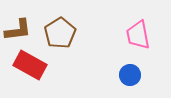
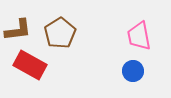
pink trapezoid: moved 1 px right, 1 px down
blue circle: moved 3 px right, 4 px up
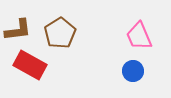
pink trapezoid: rotated 12 degrees counterclockwise
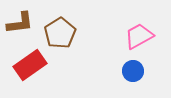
brown L-shape: moved 2 px right, 7 px up
pink trapezoid: rotated 84 degrees clockwise
red rectangle: rotated 64 degrees counterclockwise
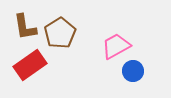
brown L-shape: moved 5 px right, 4 px down; rotated 88 degrees clockwise
pink trapezoid: moved 23 px left, 10 px down
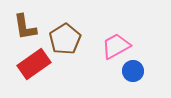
brown pentagon: moved 5 px right, 6 px down
red rectangle: moved 4 px right, 1 px up
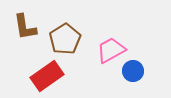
pink trapezoid: moved 5 px left, 4 px down
red rectangle: moved 13 px right, 12 px down
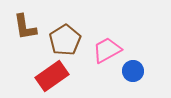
brown pentagon: moved 1 px down
pink trapezoid: moved 4 px left
red rectangle: moved 5 px right
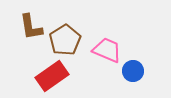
brown L-shape: moved 6 px right
pink trapezoid: rotated 52 degrees clockwise
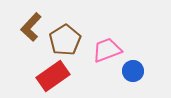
brown L-shape: rotated 52 degrees clockwise
pink trapezoid: rotated 44 degrees counterclockwise
red rectangle: moved 1 px right
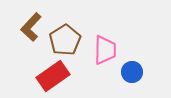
pink trapezoid: moved 2 px left; rotated 112 degrees clockwise
blue circle: moved 1 px left, 1 px down
